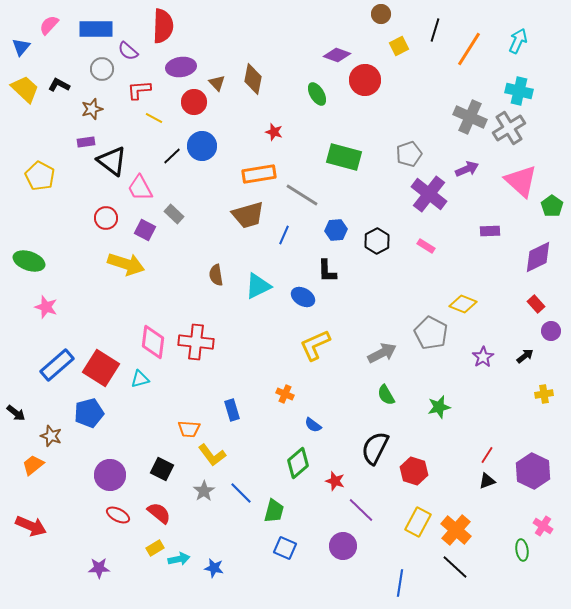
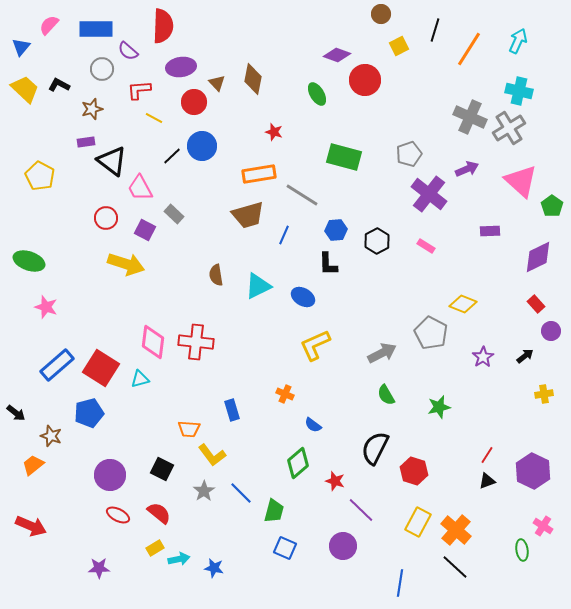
black L-shape at (327, 271): moved 1 px right, 7 px up
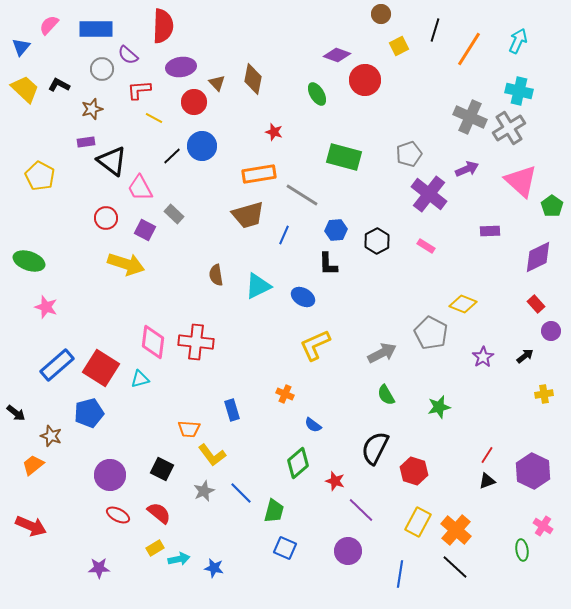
purple semicircle at (128, 51): moved 4 px down
gray star at (204, 491): rotated 10 degrees clockwise
purple circle at (343, 546): moved 5 px right, 5 px down
blue line at (400, 583): moved 9 px up
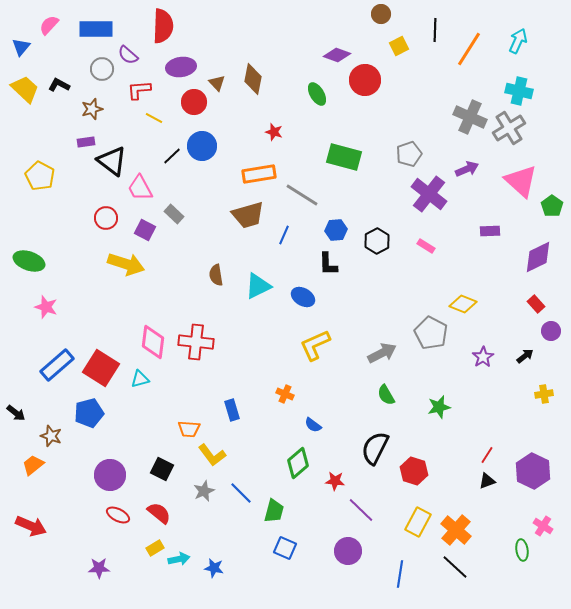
black line at (435, 30): rotated 15 degrees counterclockwise
red star at (335, 481): rotated 12 degrees counterclockwise
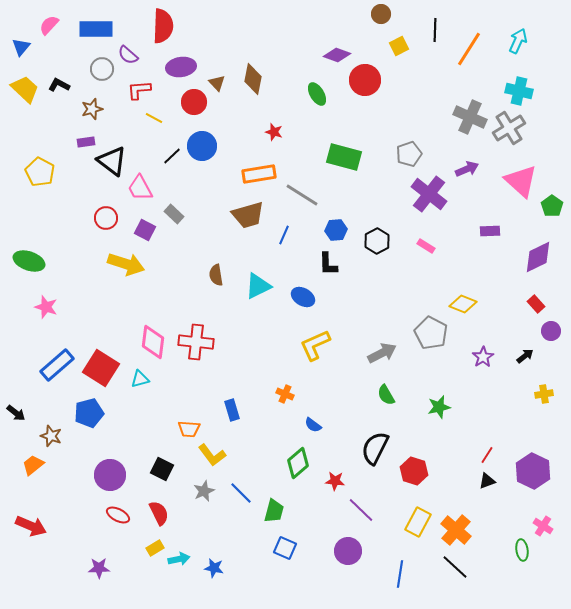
yellow pentagon at (40, 176): moved 4 px up
red semicircle at (159, 513): rotated 25 degrees clockwise
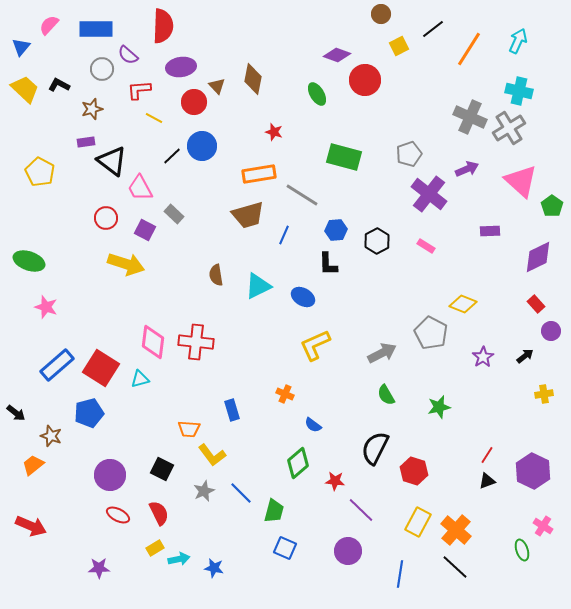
black line at (435, 30): moved 2 px left, 1 px up; rotated 50 degrees clockwise
brown triangle at (217, 83): moved 3 px down
green ellipse at (522, 550): rotated 10 degrees counterclockwise
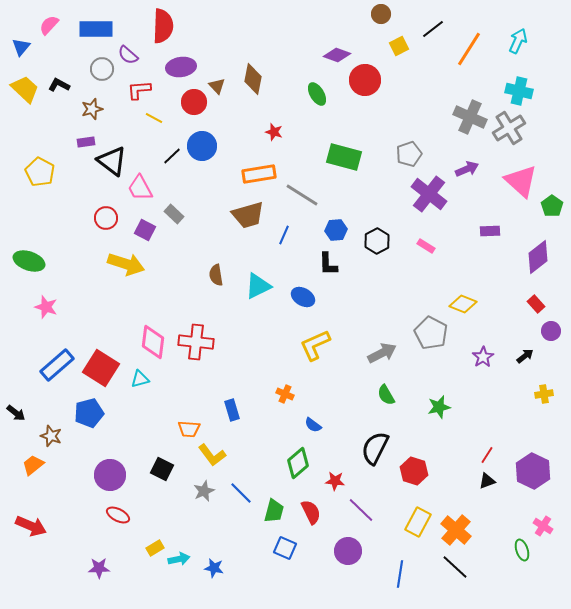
purple diamond at (538, 257): rotated 12 degrees counterclockwise
red semicircle at (159, 513): moved 152 px right, 1 px up
